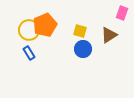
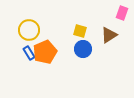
orange pentagon: moved 27 px down
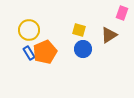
yellow square: moved 1 px left, 1 px up
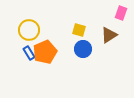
pink rectangle: moved 1 px left
